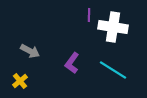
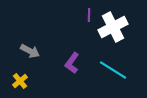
white cross: rotated 36 degrees counterclockwise
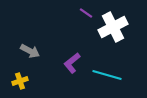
purple line: moved 3 px left, 2 px up; rotated 56 degrees counterclockwise
purple L-shape: rotated 15 degrees clockwise
cyan line: moved 6 px left, 5 px down; rotated 16 degrees counterclockwise
yellow cross: rotated 21 degrees clockwise
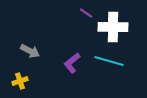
white cross: rotated 28 degrees clockwise
cyan line: moved 2 px right, 14 px up
